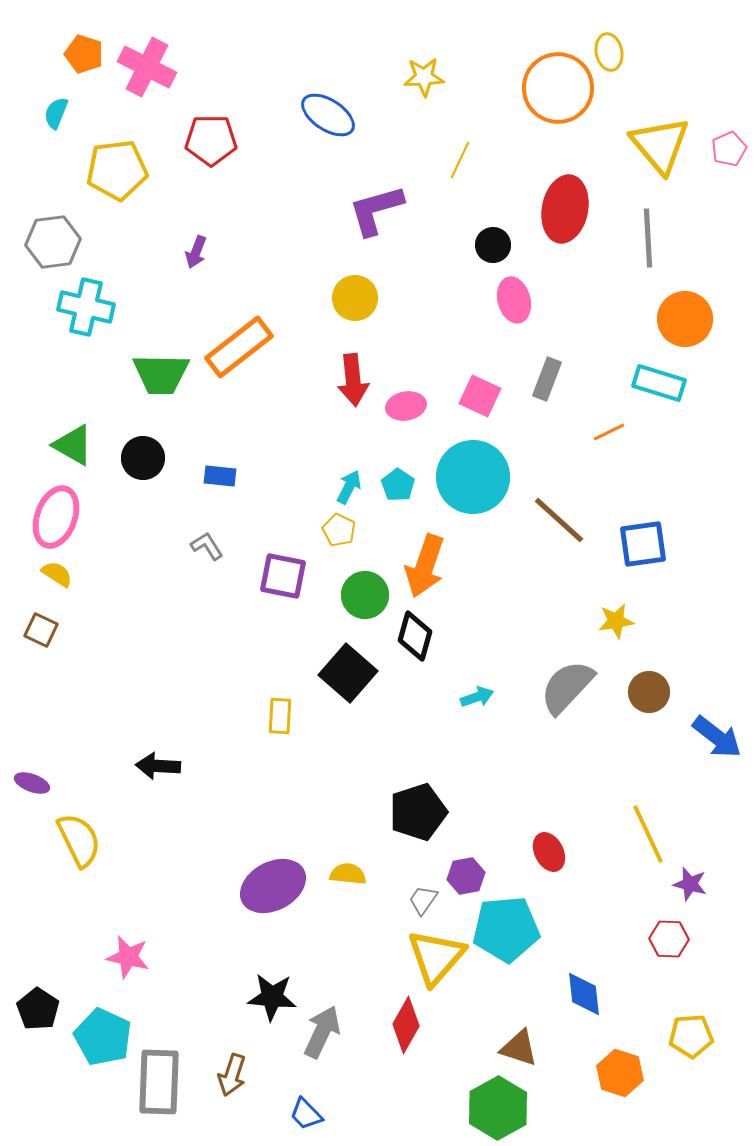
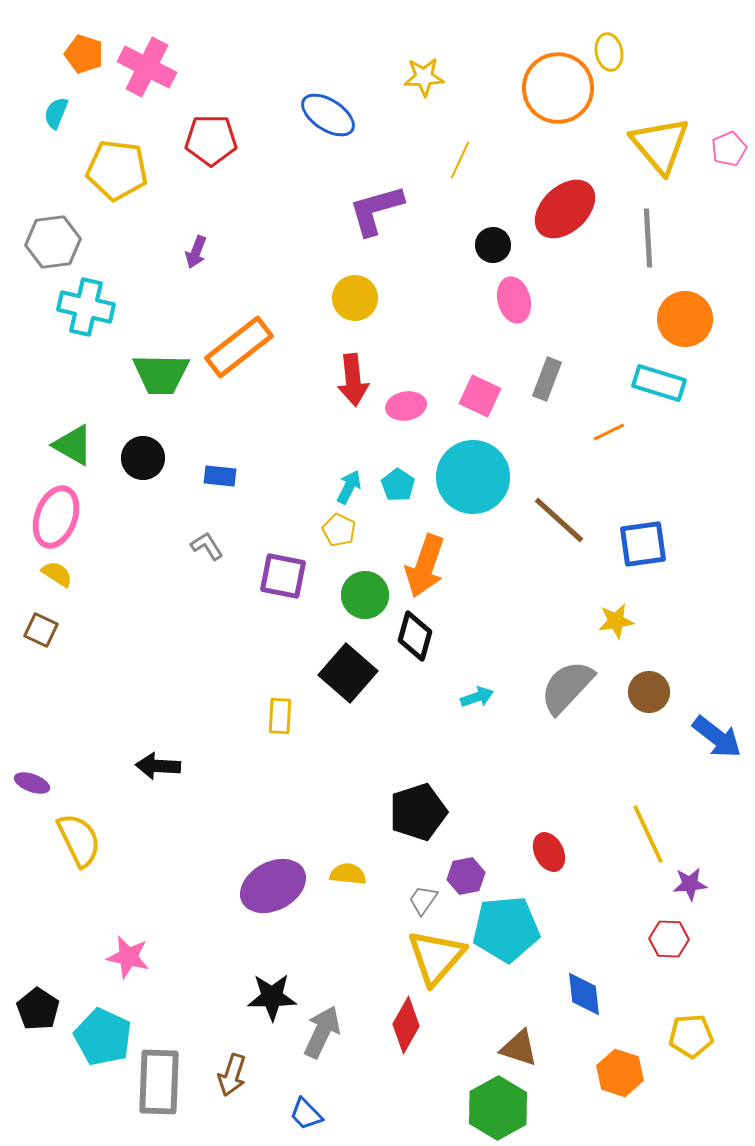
yellow pentagon at (117, 170): rotated 14 degrees clockwise
red ellipse at (565, 209): rotated 36 degrees clockwise
purple star at (690, 884): rotated 20 degrees counterclockwise
black star at (272, 997): rotated 6 degrees counterclockwise
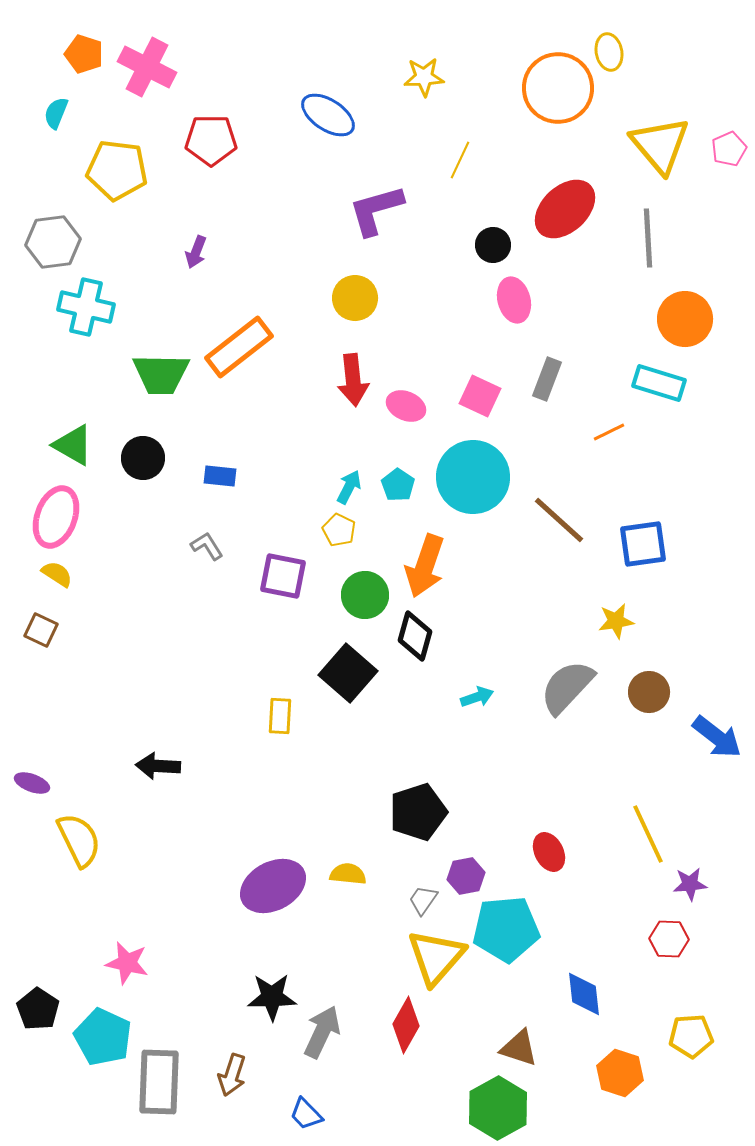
pink ellipse at (406, 406): rotated 33 degrees clockwise
pink star at (128, 957): moved 1 px left, 6 px down
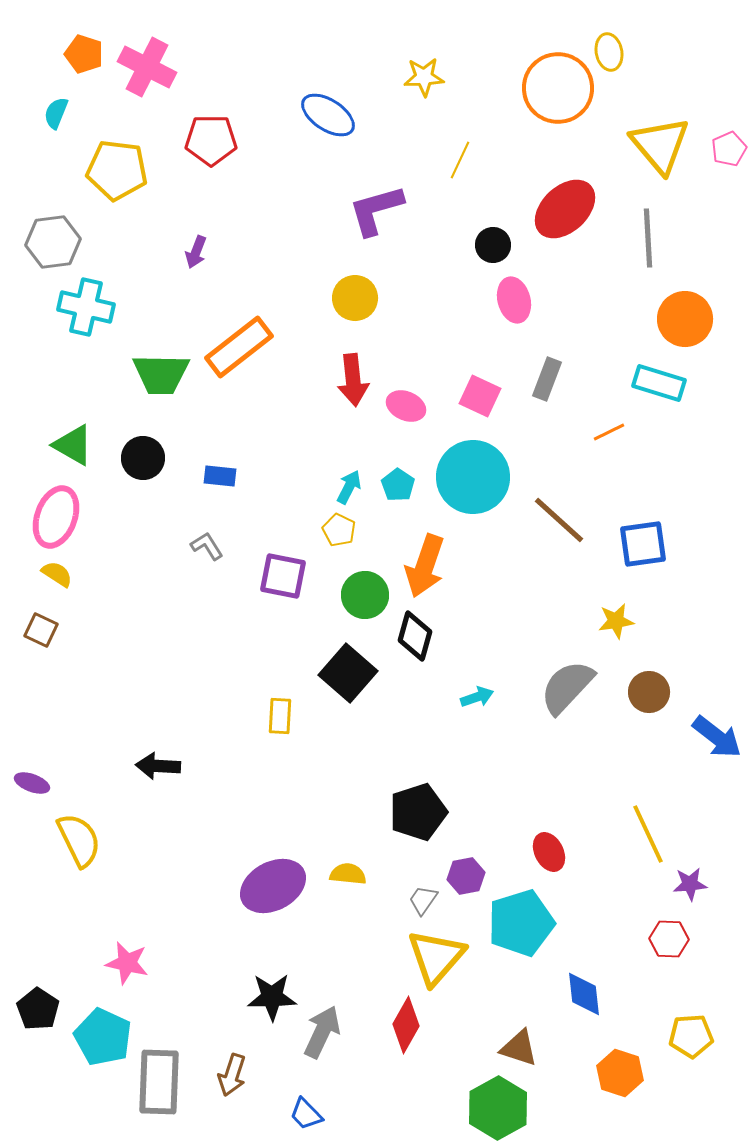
cyan pentagon at (506, 929): moved 15 px right, 6 px up; rotated 12 degrees counterclockwise
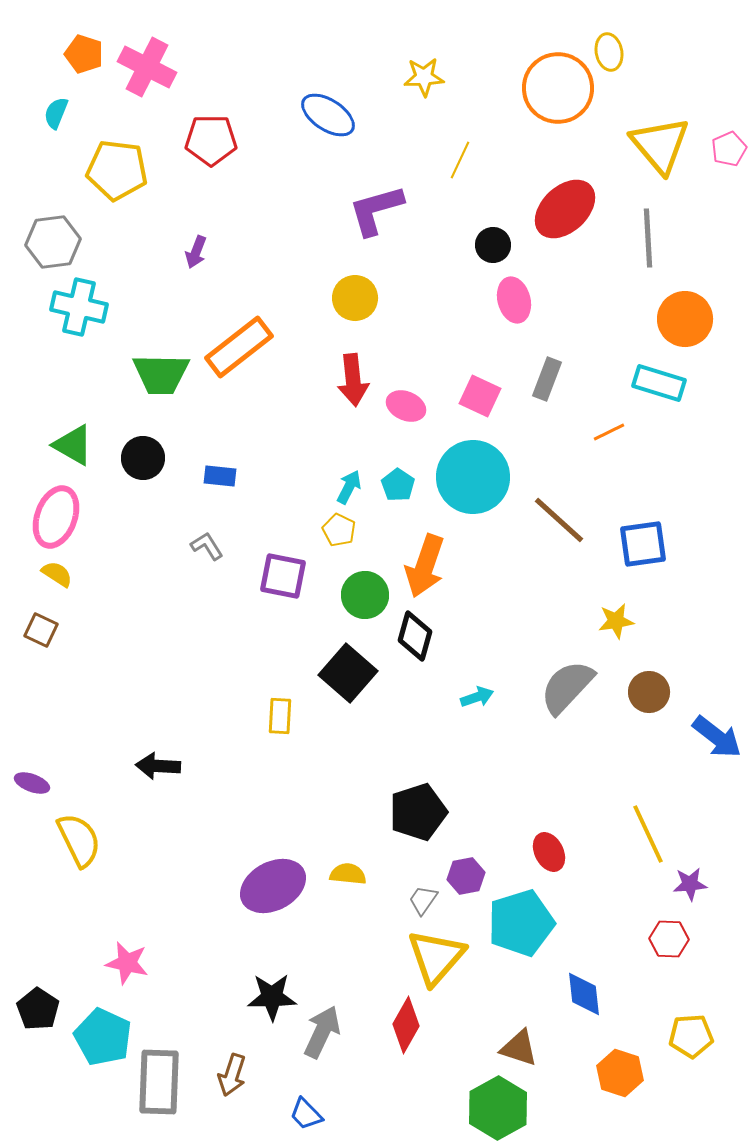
cyan cross at (86, 307): moved 7 px left
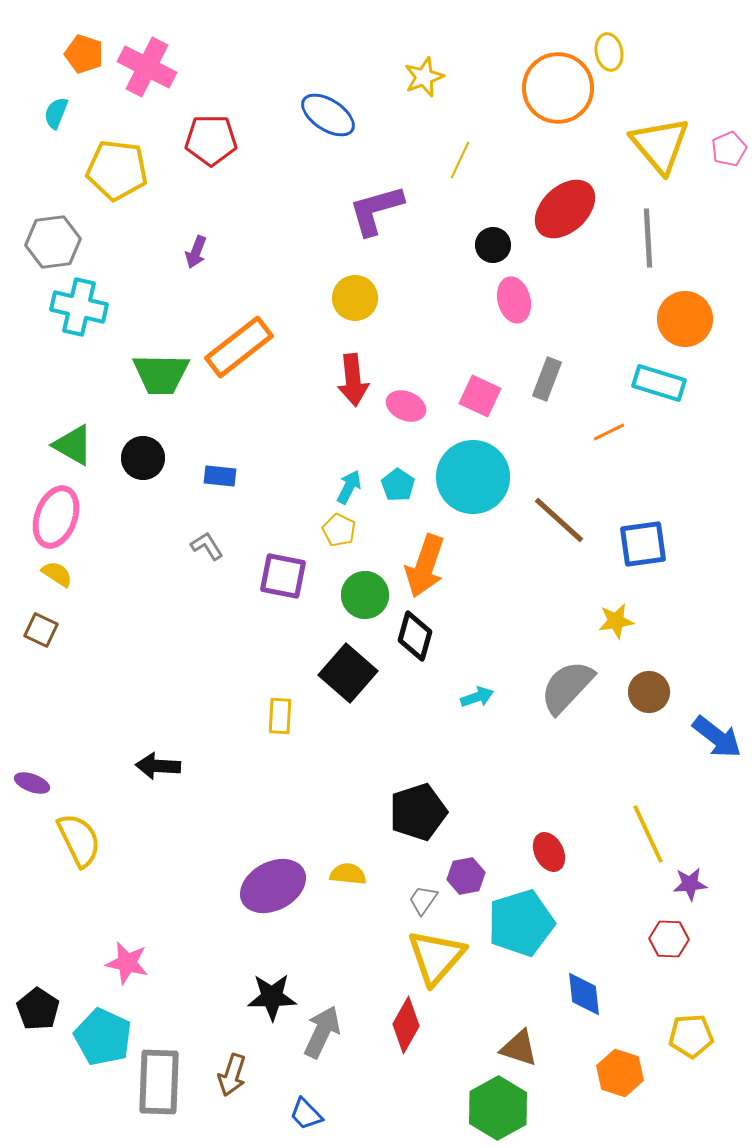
yellow star at (424, 77): rotated 18 degrees counterclockwise
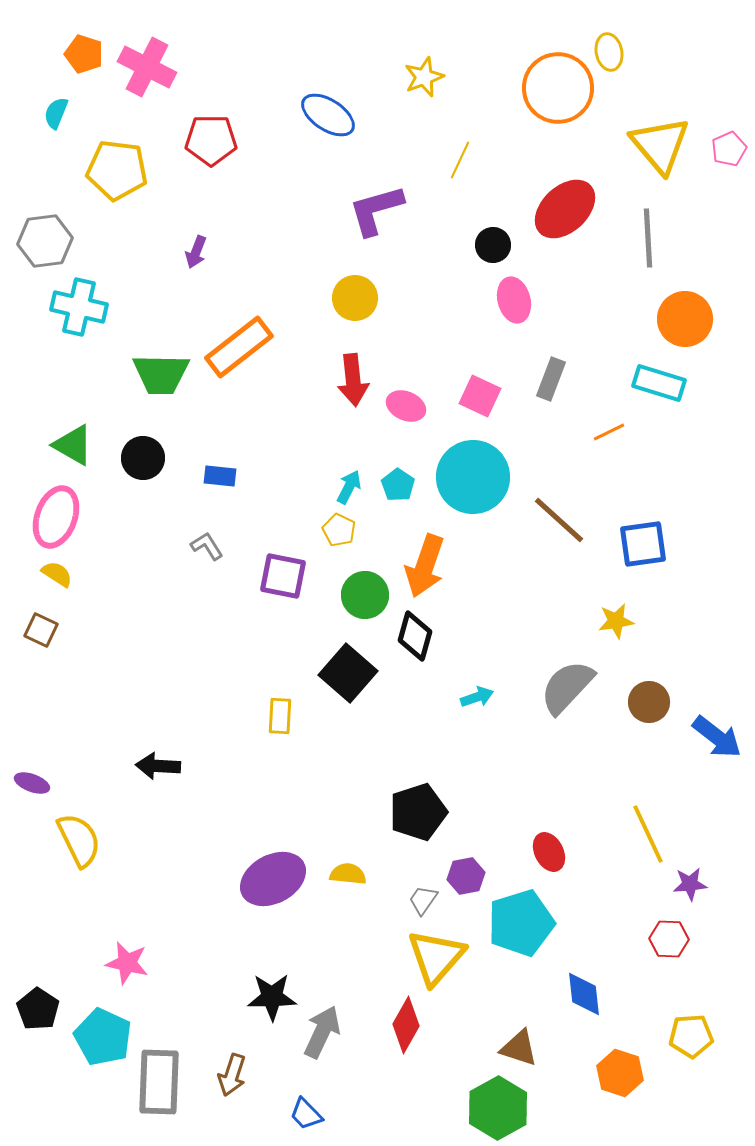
gray hexagon at (53, 242): moved 8 px left, 1 px up
gray rectangle at (547, 379): moved 4 px right
brown circle at (649, 692): moved 10 px down
purple ellipse at (273, 886): moved 7 px up
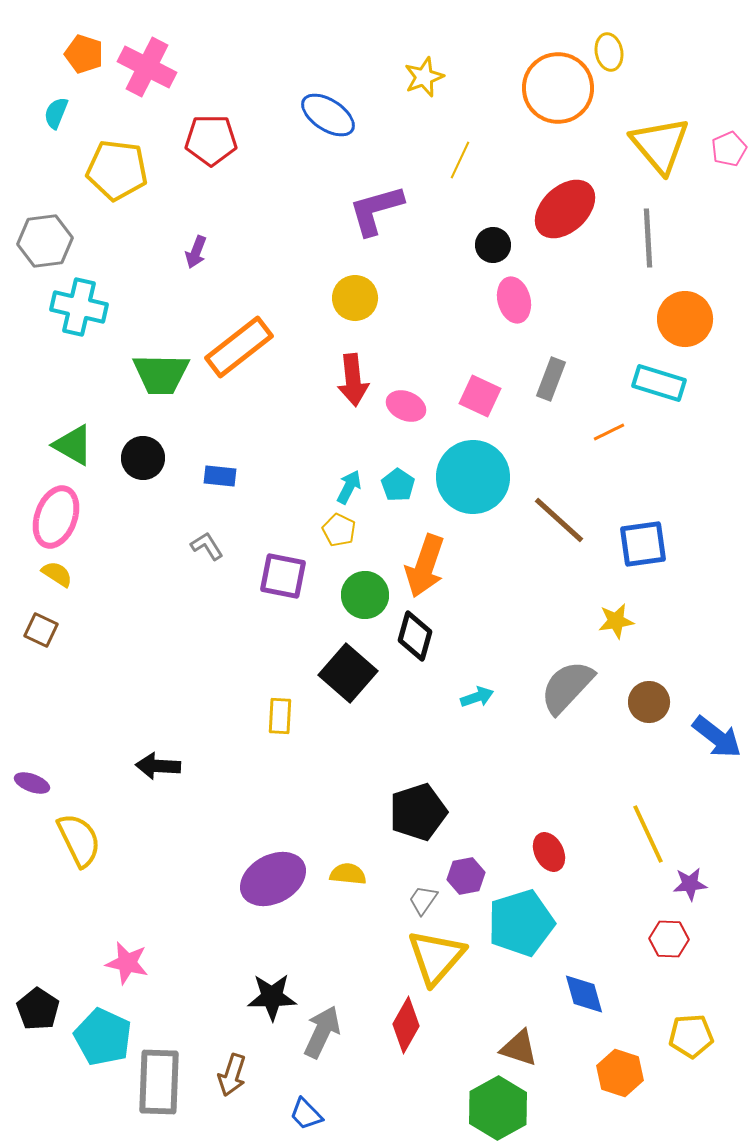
blue diamond at (584, 994): rotated 9 degrees counterclockwise
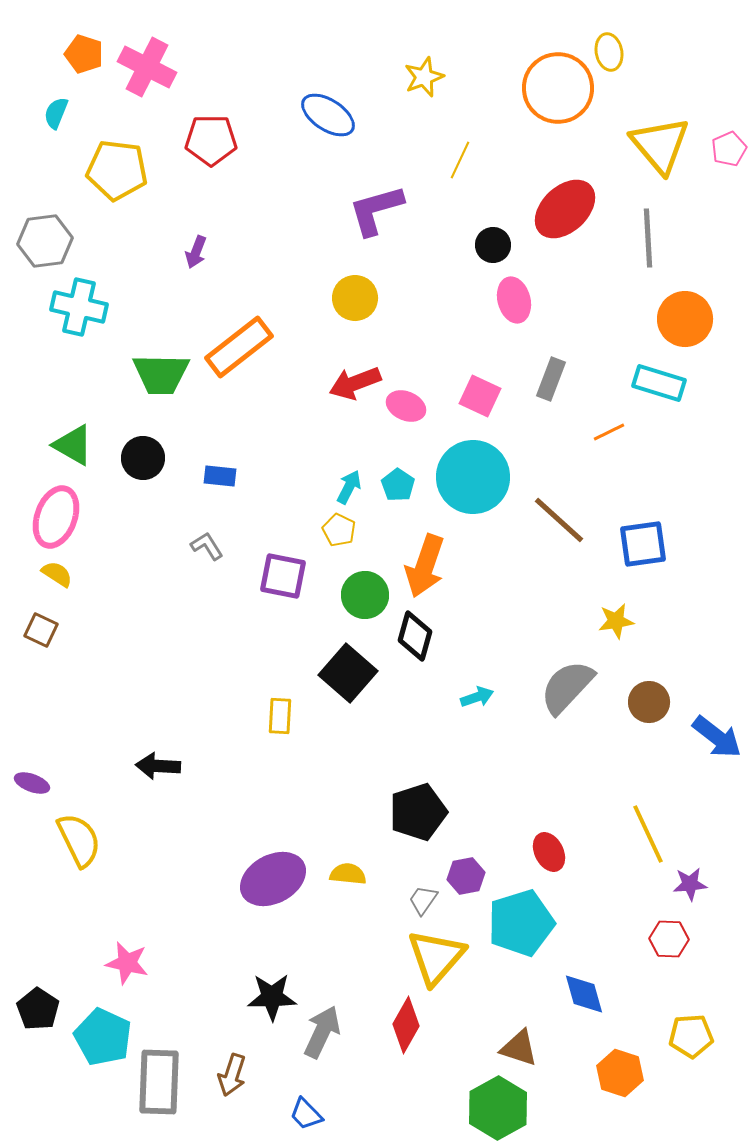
red arrow at (353, 380): moved 2 px right, 3 px down; rotated 75 degrees clockwise
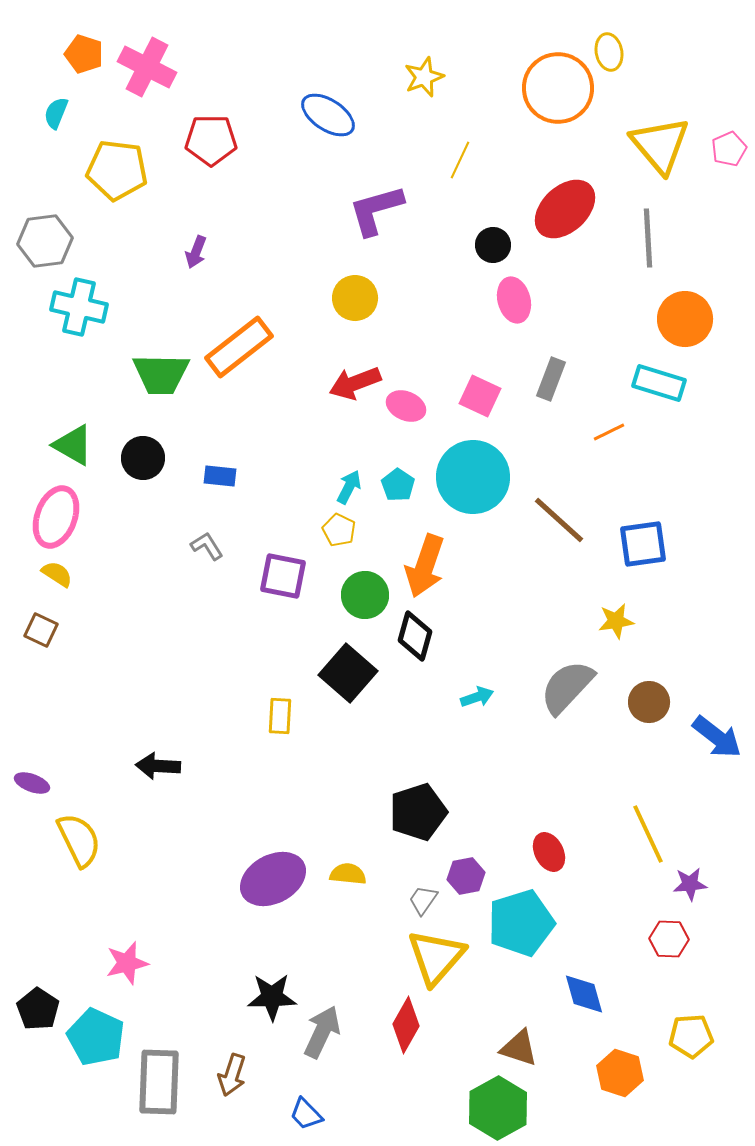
pink star at (127, 963): rotated 27 degrees counterclockwise
cyan pentagon at (103, 1037): moved 7 px left
